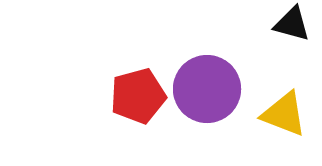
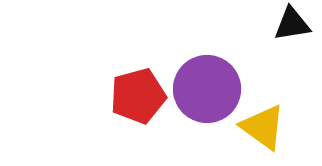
black triangle: rotated 24 degrees counterclockwise
yellow triangle: moved 21 px left, 13 px down; rotated 15 degrees clockwise
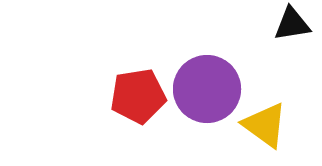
red pentagon: rotated 6 degrees clockwise
yellow triangle: moved 2 px right, 2 px up
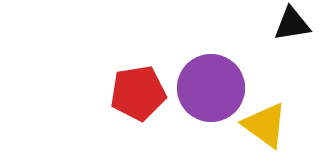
purple circle: moved 4 px right, 1 px up
red pentagon: moved 3 px up
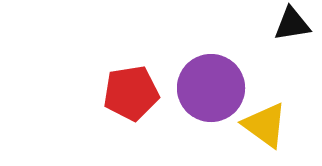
red pentagon: moved 7 px left
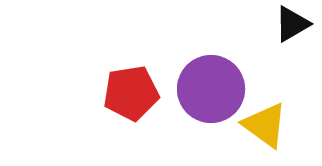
black triangle: rotated 21 degrees counterclockwise
purple circle: moved 1 px down
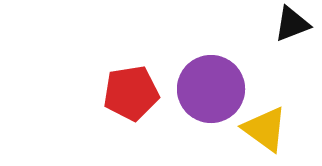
black triangle: rotated 9 degrees clockwise
yellow triangle: moved 4 px down
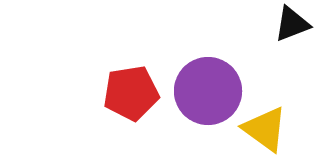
purple circle: moved 3 px left, 2 px down
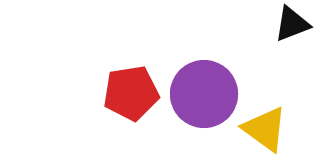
purple circle: moved 4 px left, 3 px down
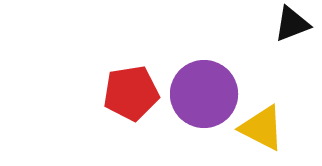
yellow triangle: moved 3 px left, 1 px up; rotated 9 degrees counterclockwise
